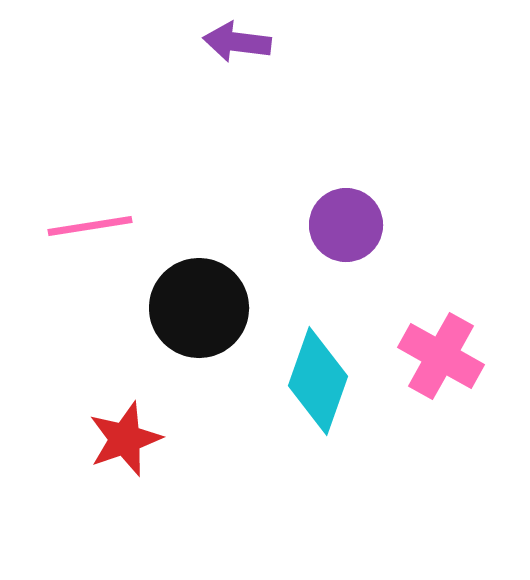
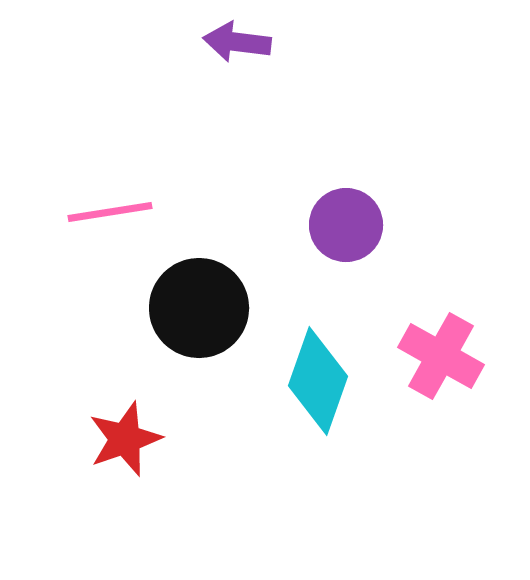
pink line: moved 20 px right, 14 px up
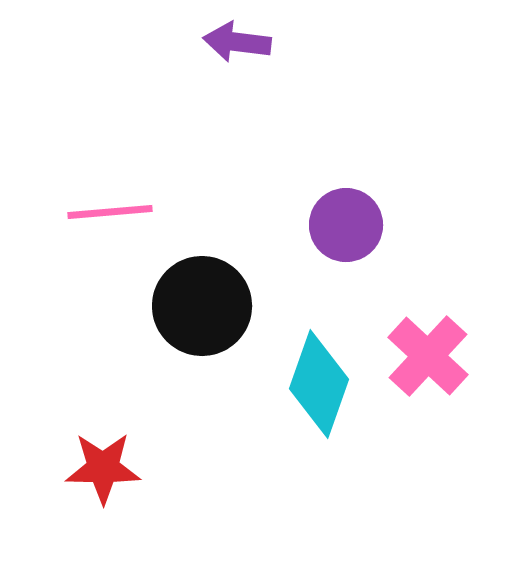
pink line: rotated 4 degrees clockwise
black circle: moved 3 px right, 2 px up
pink cross: moved 13 px left; rotated 14 degrees clockwise
cyan diamond: moved 1 px right, 3 px down
red star: moved 22 px left, 29 px down; rotated 20 degrees clockwise
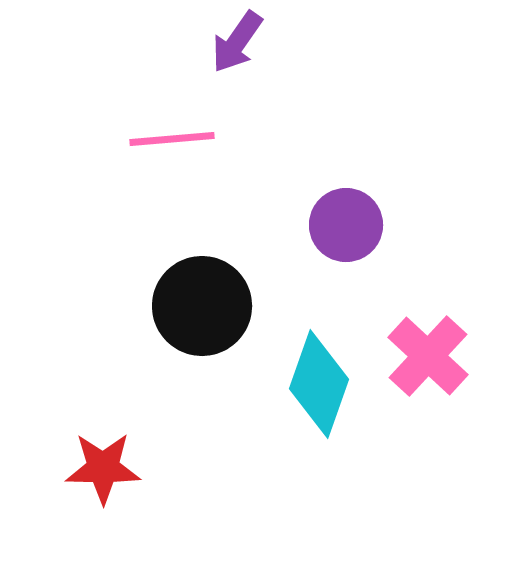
purple arrow: rotated 62 degrees counterclockwise
pink line: moved 62 px right, 73 px up
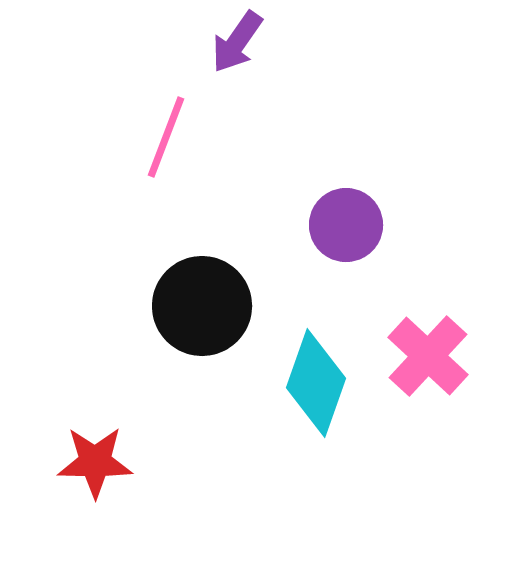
pink line: moved 6 px left, 2 px up; rotated 64 degrees counterclockwise
cyan diamond: moved 3 px left, 1 px up
red star: moved 8 px left, 6 px up
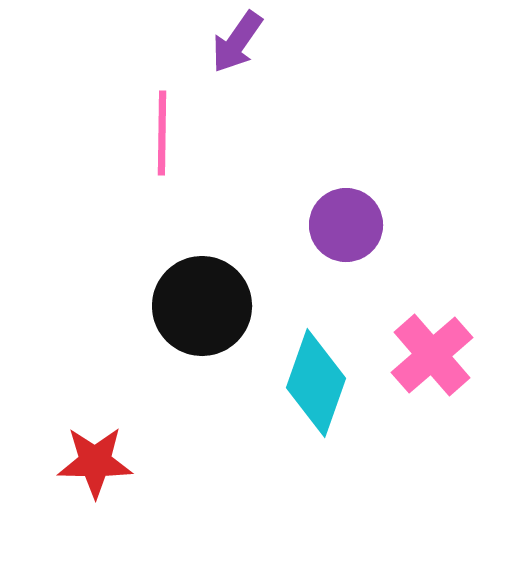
pink line: moved 4 px left, 4 px up; rotated 20 degrees counterclockwise
pink cross: moved 4 px right, 1 px up; rotated 6 degrees clockwise
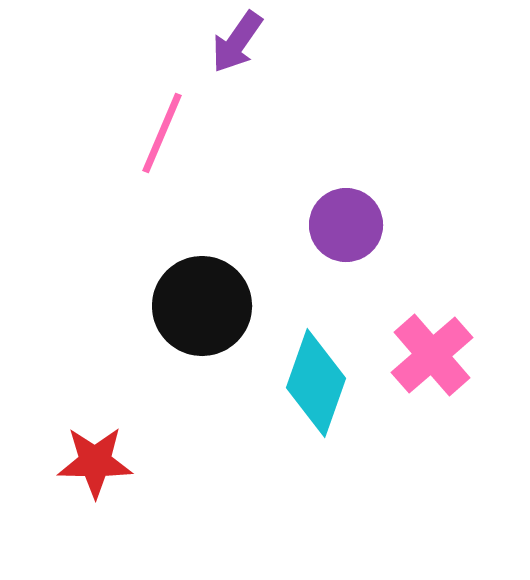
pink line: rotated 22 degrees clockwise
